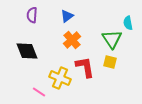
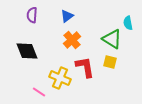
green triangle: rotated 25 degrees counterclockwise
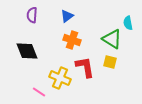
orange cross: rotated 30 degrees counterclockwise
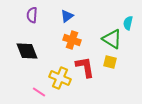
cyan semicircle: rotated 24 degrees clockwise
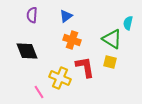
blue triangle: moved 1 px left
pink line: rotated 24 degrees clockwise
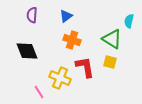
cyan semicircle: moved 1 px right, 2 px up
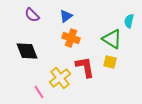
purple semicircle: rotated 49 degrees counterclockwise
orange cross: moved 1 px left, 2 px up
yellow cross: rotated 30 degrees clockwise
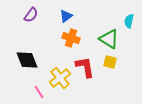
purple semicircle: moved 1 px left; rotated 98 degrees counterclockwise
green triangle: moved 3 px left
black diamond: moved 9 px down
